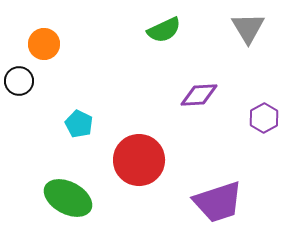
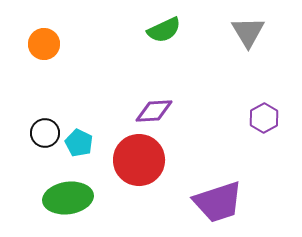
gray triangle: moved 4 px down
black circle: moved 26 px right, 52 px down
purple diamond: moved 45 px left, 16 px down
cyan pentagon: moved 19 px down
green ellipse: rotated 36 degrees counterclockwise
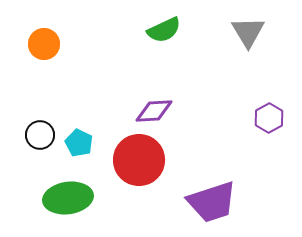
purple hexagon: moved 5 px right
black circle: moved 5 px left, 2 px down
purple trapezoid: moved 6 px left
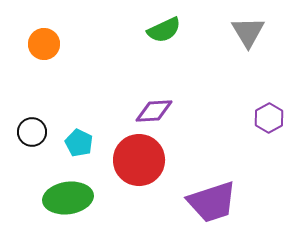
black circle: moved 8 px left, 3 px up
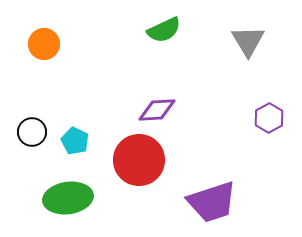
gray triangle: moved 9 px down
purple diamond: moved 3 px right, 1 px up
cyan pentagon: moved 4 px left, 2 px up
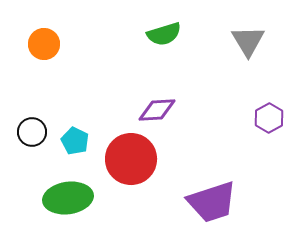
green semicircle: moved 4 px down; rotated 8 degrees clockwise
red circle: moved 8 px left, 1 px up
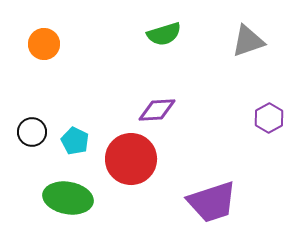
gray triangle: rotated 42 degrees clockwise
green ellipse: rotated 18 degrees clockwise
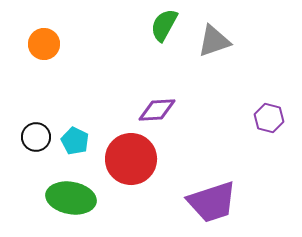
green semicircle: moved 9 px up; rotated 136 degrees clockwise
gray triangle: moved 34 px left
purple hexagon: rotated 16 degrees counterclockwise
black circle: moved 4 px right, 5 px down
green ellipse: moved 3 px right
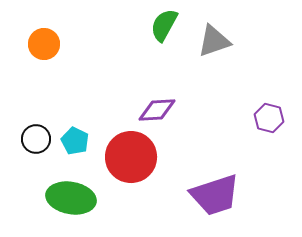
black circle: moved 2 px down
red circle: moved 2 px up
purple trapezoid: moved 3 px right, 7 px up
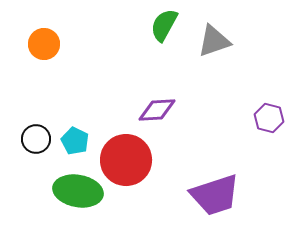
red circle: moved 5 px left, 3 px down
green ellipse: moved 7 px right, 7 px up
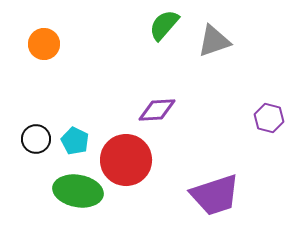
green semicircle: rotated 12 degrees clockwise
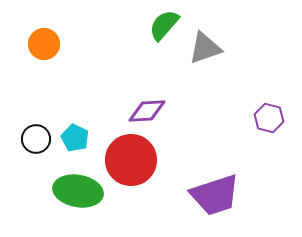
gray triangle: moved 9 px left, 7 px down
purple diamond: moved 10 px left, 1 px down
cyan pentagon: moved 3 px up
red circle: moved 5 px right
